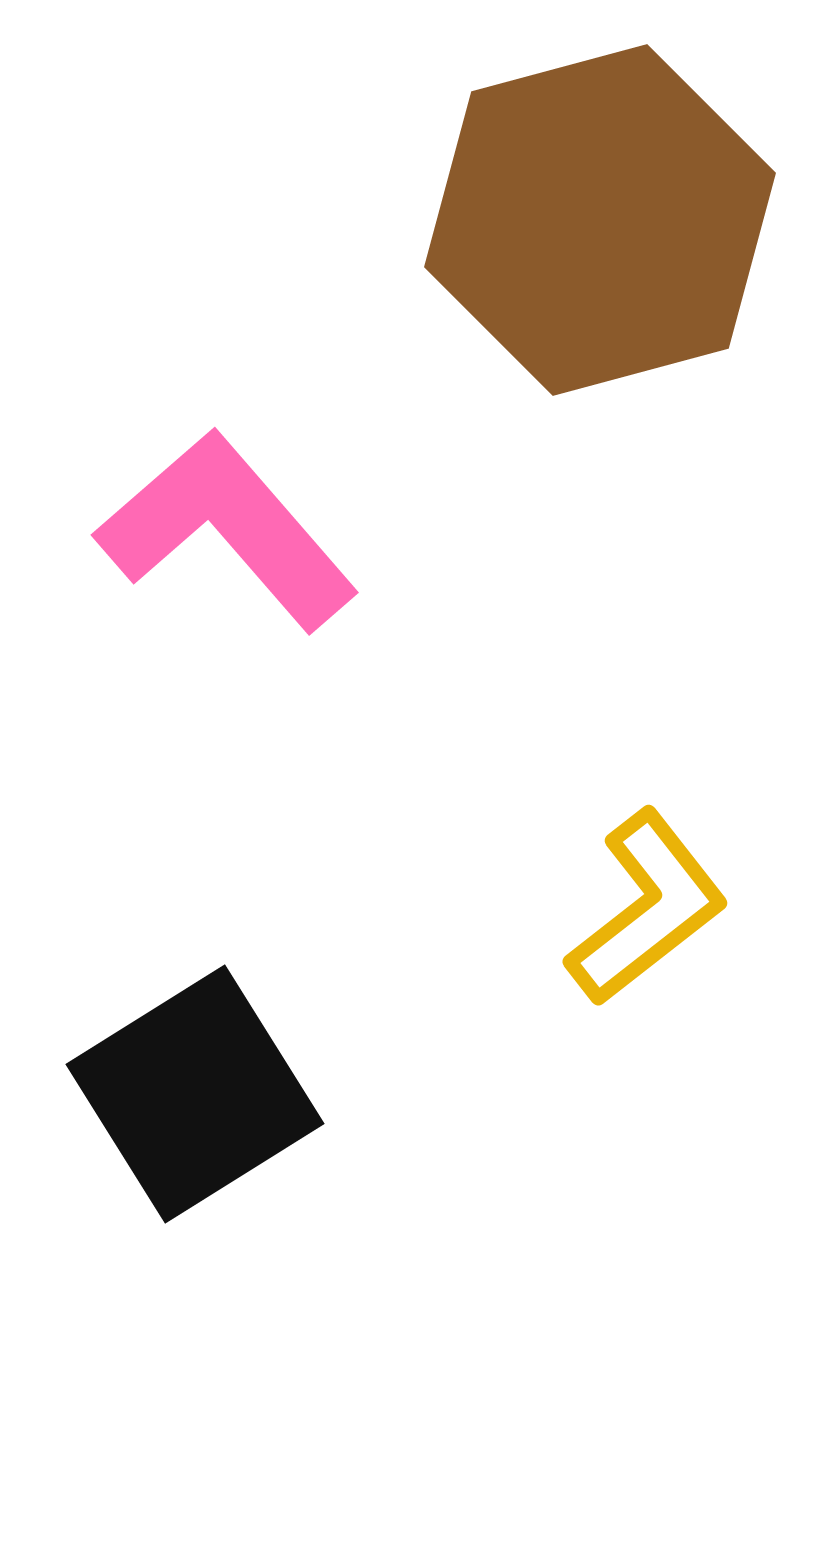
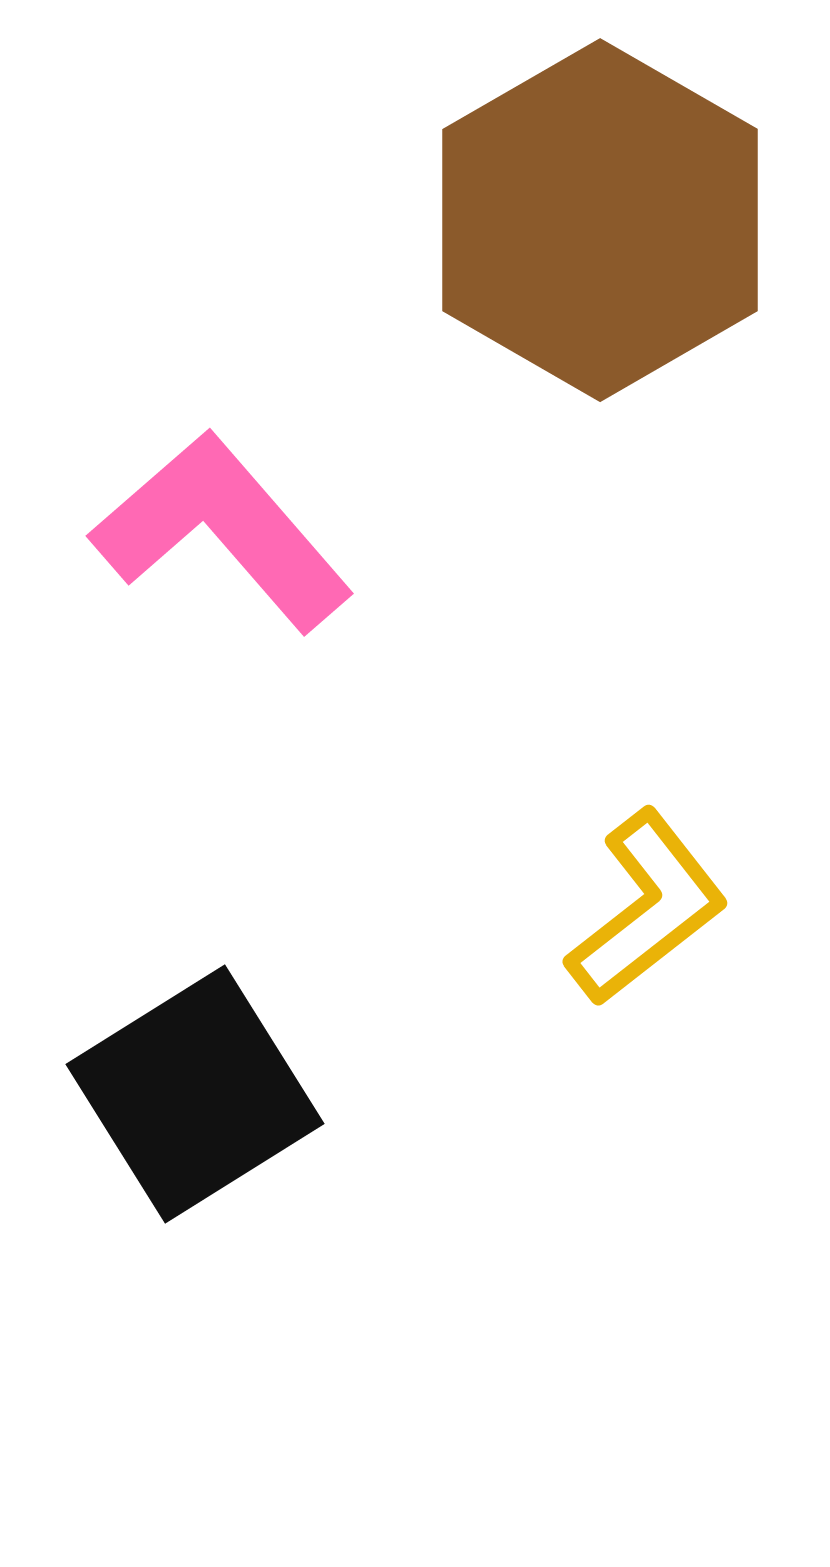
brown hexagon: rotated 15 degrees counterclockwise
pink L-shape: moved 5 px left, 1 px down
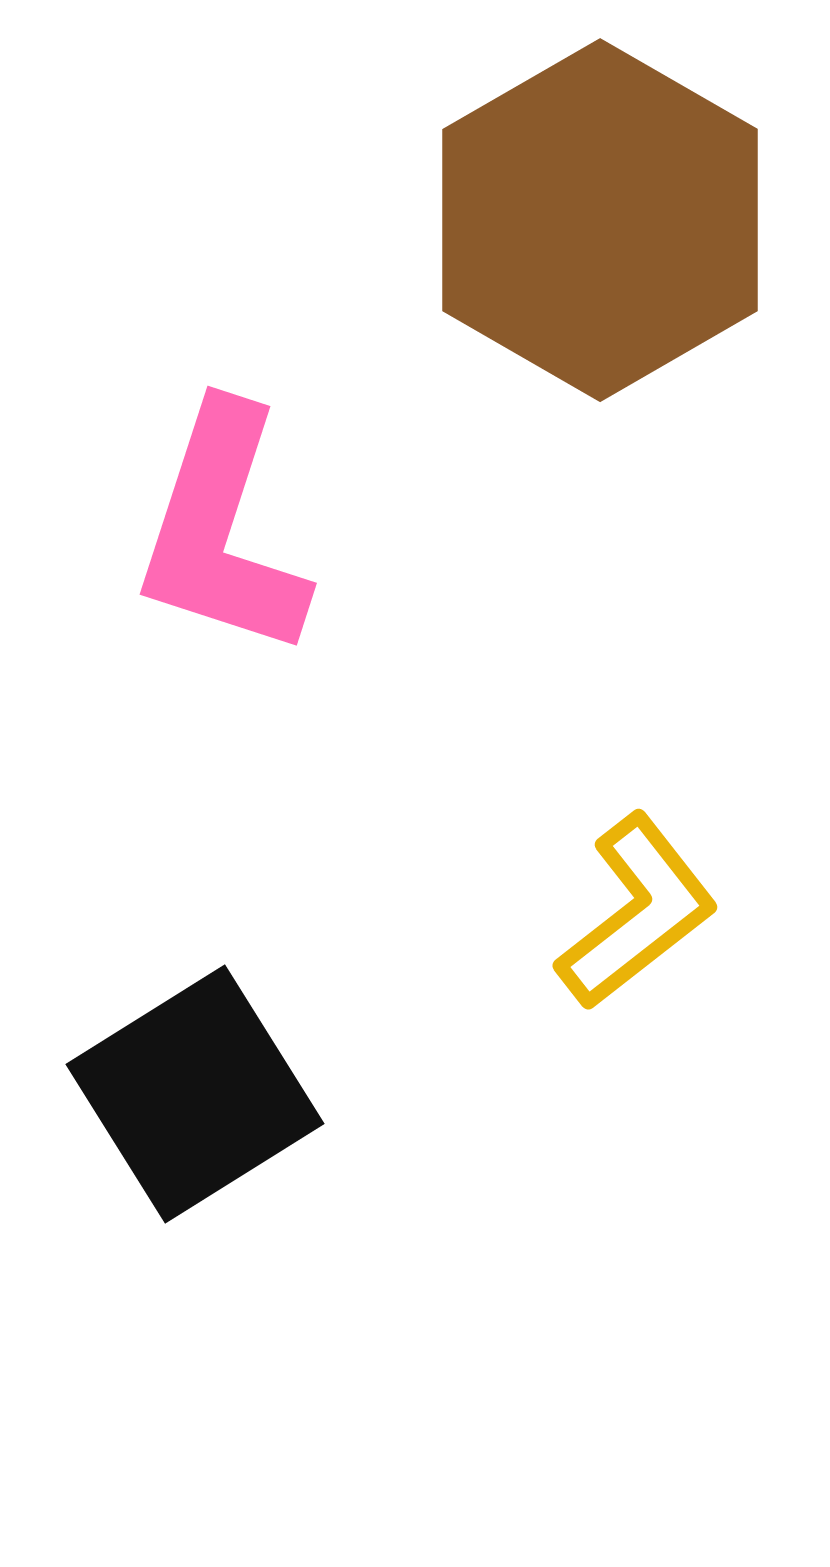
pink L-shape: rotated 121 degrees counterclockwise
yellow L-shape: moved 10 px left, 4 px down
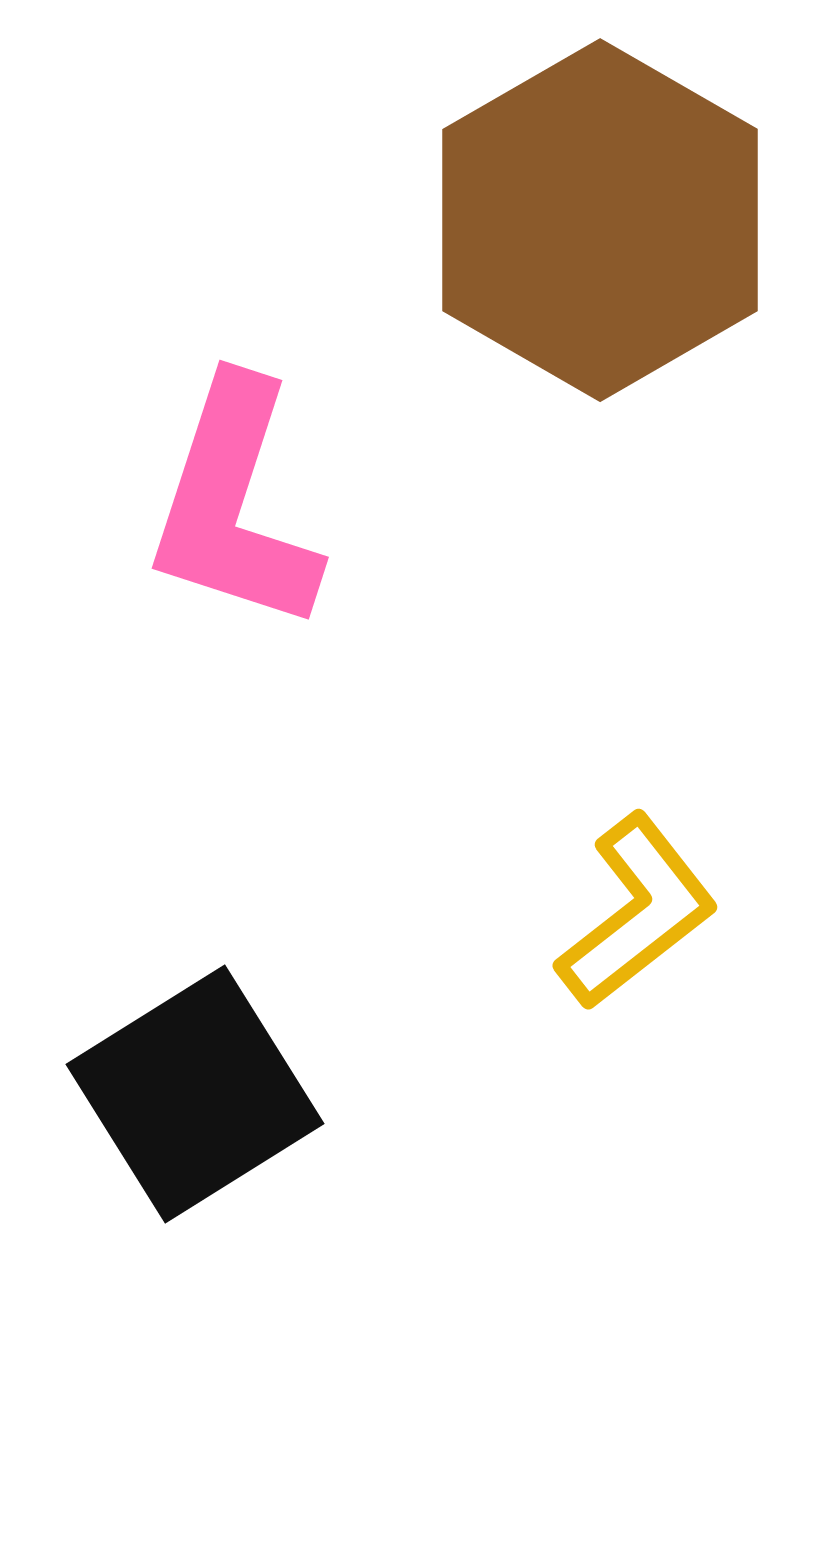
pink L-shape: moved 12 px right, 26 px up
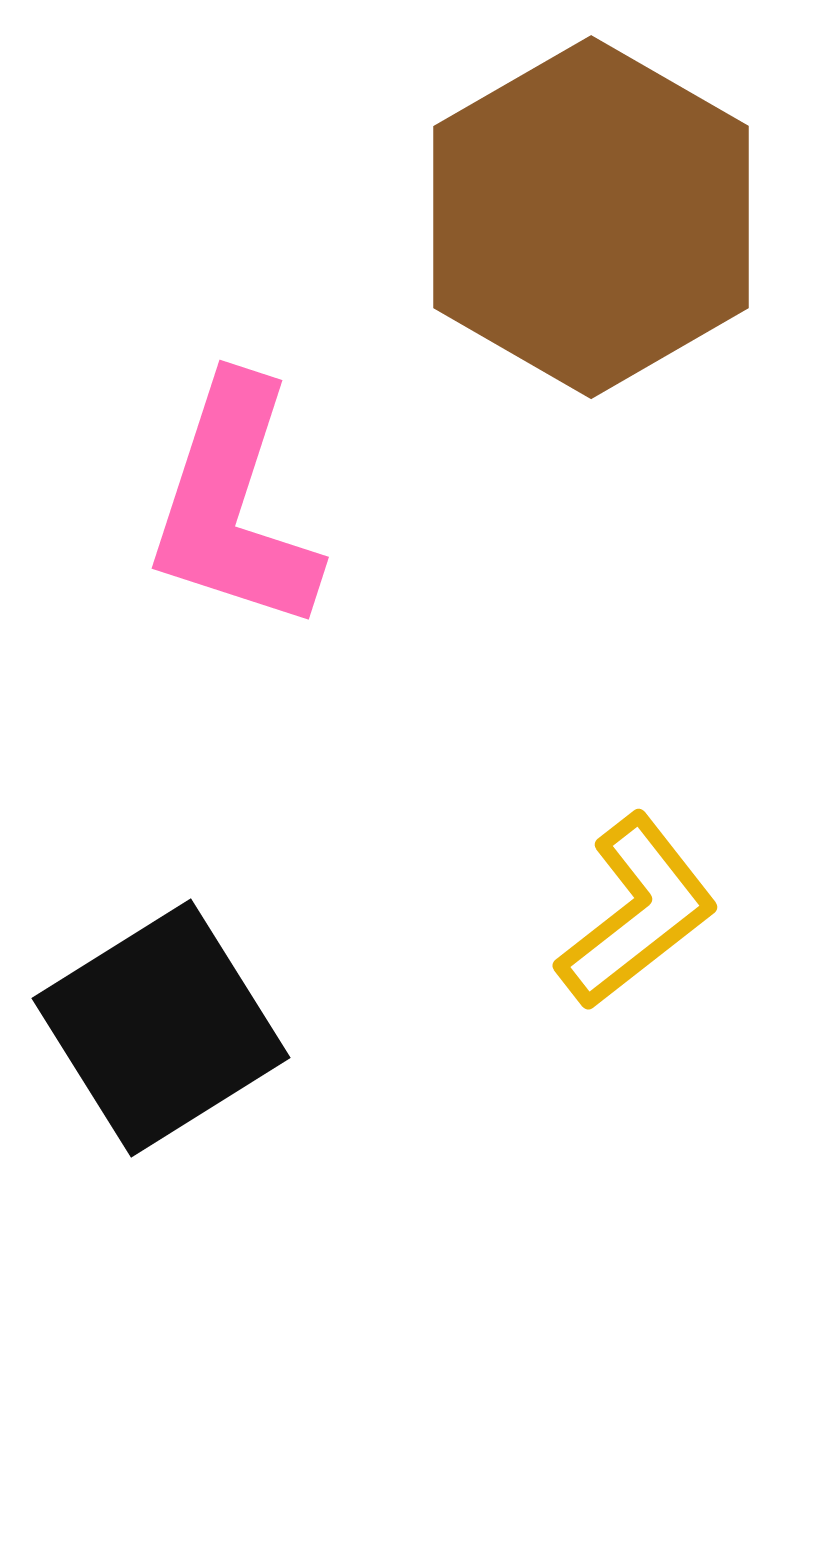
brown hexagon: moved 9 px left, 3 px up
black square: moved 34 px left, 66 px up
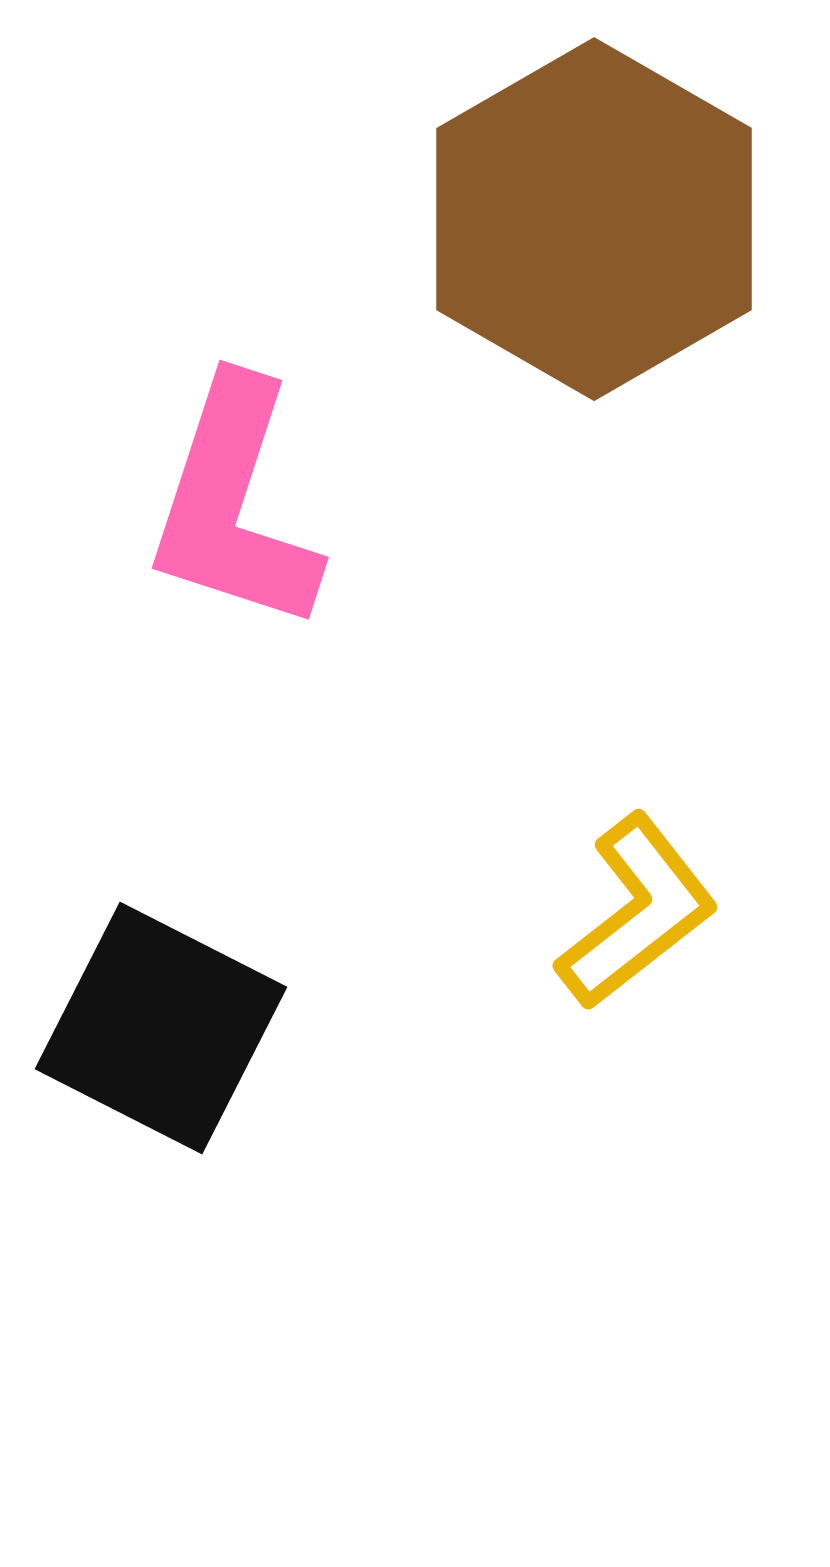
brown hexagon: moved 3 px right, 2 px down
black square: rotated 31 degrees counterclockwise
